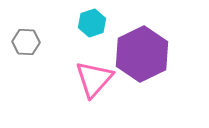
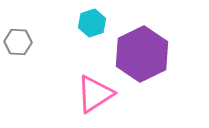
gray hexagon: moved 8 px left
pink triangle: moved 1 px right, 15 px down; rotated 15 degrees clockwise
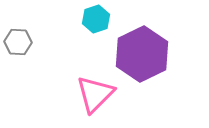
cyan hexagon: moved 4 px right, 4 px up
pink triangle: rotated 12 degrees counterclockwise
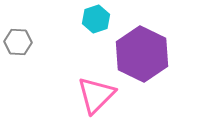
purple hexagon: rotated 8 degrees counterclockwise
pink triangle: moved 1 px right, 1 px down
